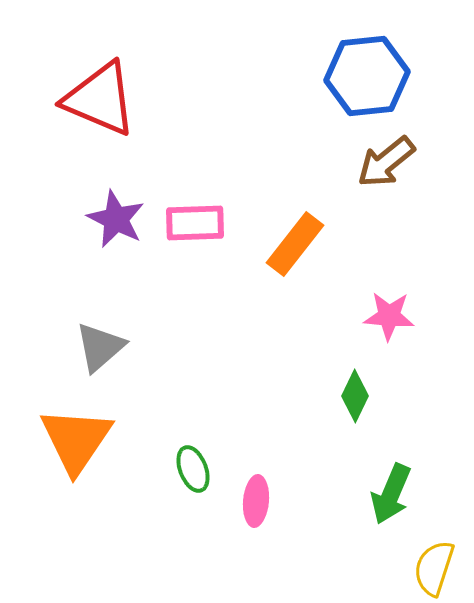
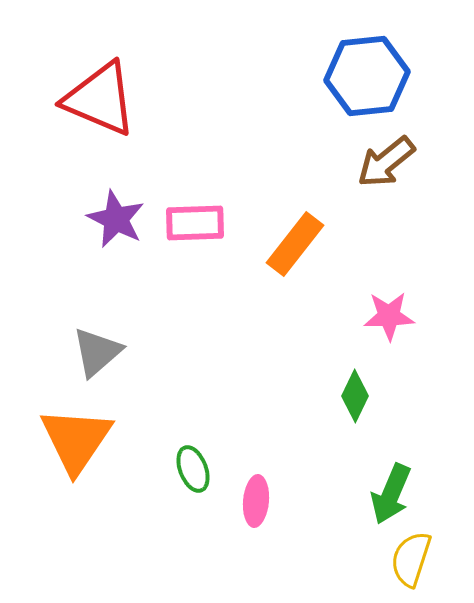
pink star: rotated 6 degrees counterclockwise
gray triangle: moved 3 px left, 5 px down
yellow semicircle: moved 23 px left, 9 px up
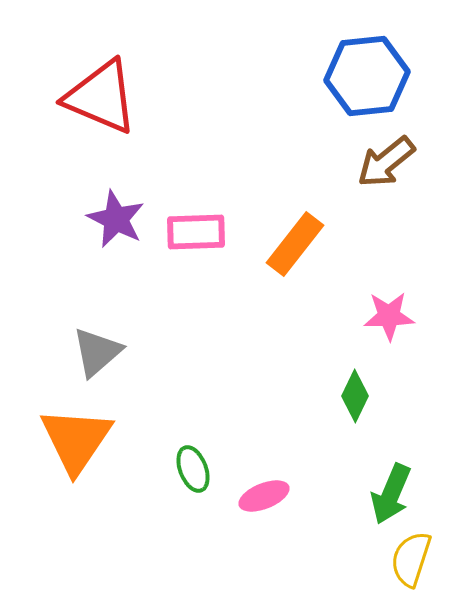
red triangle: moved 1 px right, 2 px up
pink rectangle: moved 1 px right, 9 px down
pink ellipse: moved 8 px right, 5 px up; rotated 63 degrees clockwise
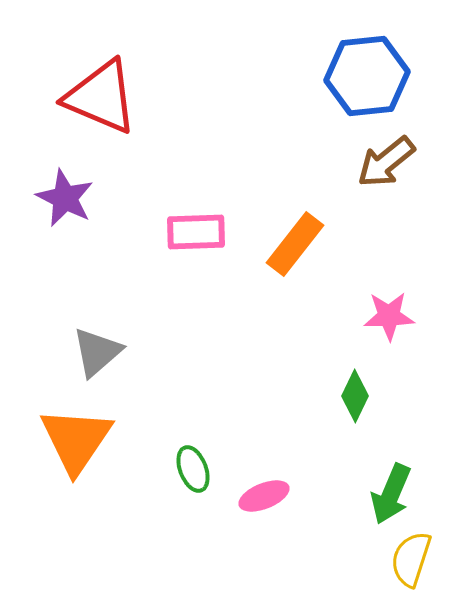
purple star: moved 51 px left, 21 px up
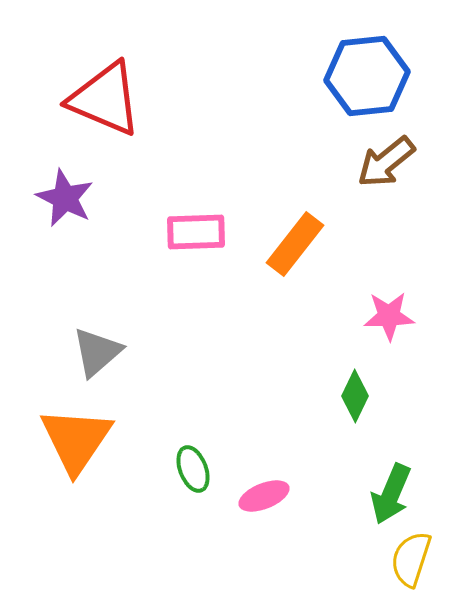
red triangle: moved 4 px right, 2 px down
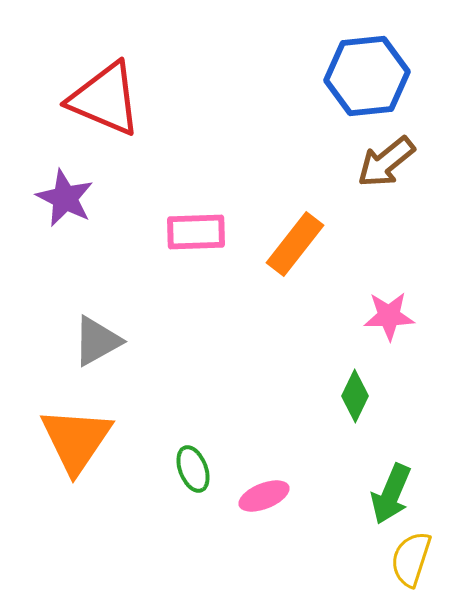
gray triangle: moved 11 px up; rotated 12 degrees clockwise
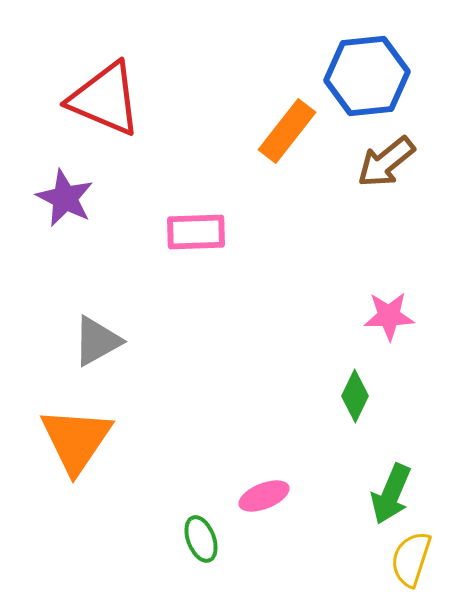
orange rectangle: moved 8 px left, 113 px up
green ellipse: moved 8 px right, 70 px down
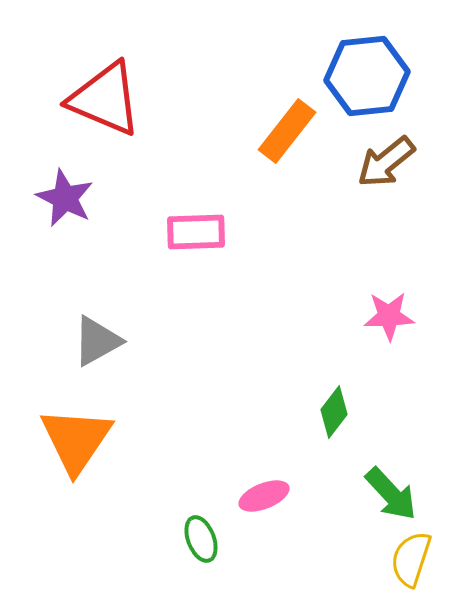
green diamond: moved 21 px left, 16 px down; rotated 12 degrees clockwise
green arrow: rotated 66 degrees counterclockwise
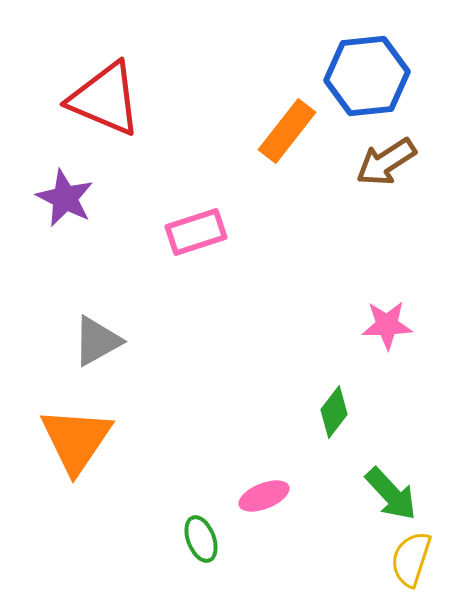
brown arrow: rotated 6 degrees clockwise
pink rectangle: rotated 16 degrees counterclockwise
pink star: moved 2 px left, 9 px down
